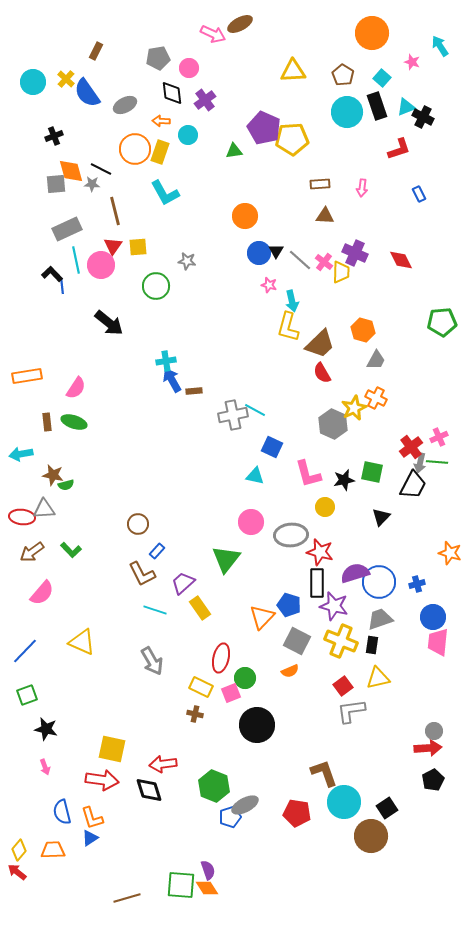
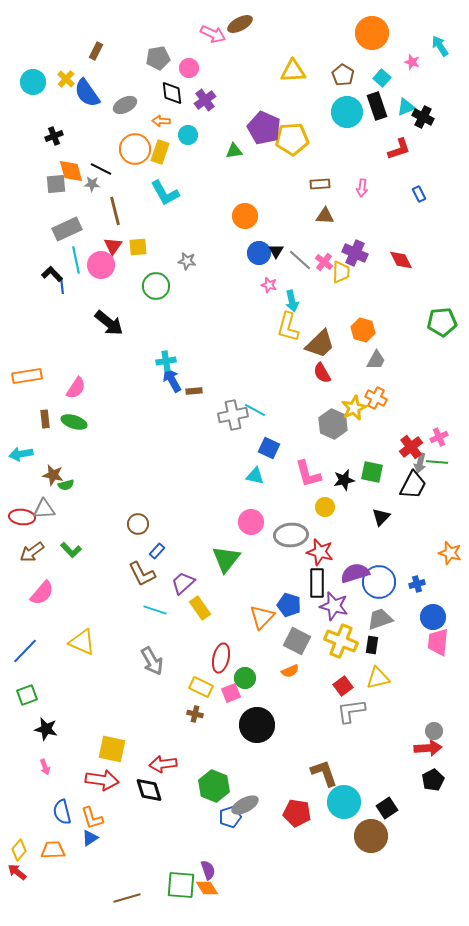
brown rectangle at (47, 422): moved 2 px left, 3 px up
blue square at (272, 447): moved 3 px left, 1 px down
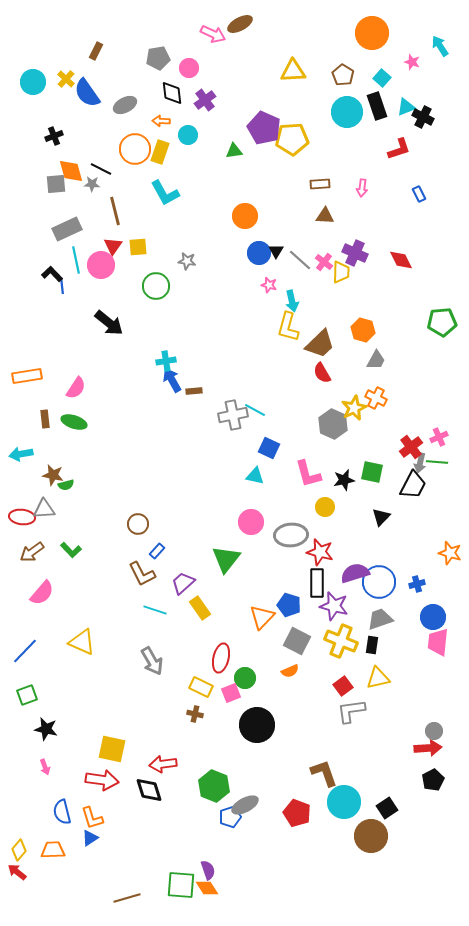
red pentagon at (297, 813): rotated 12 degrees clockwise
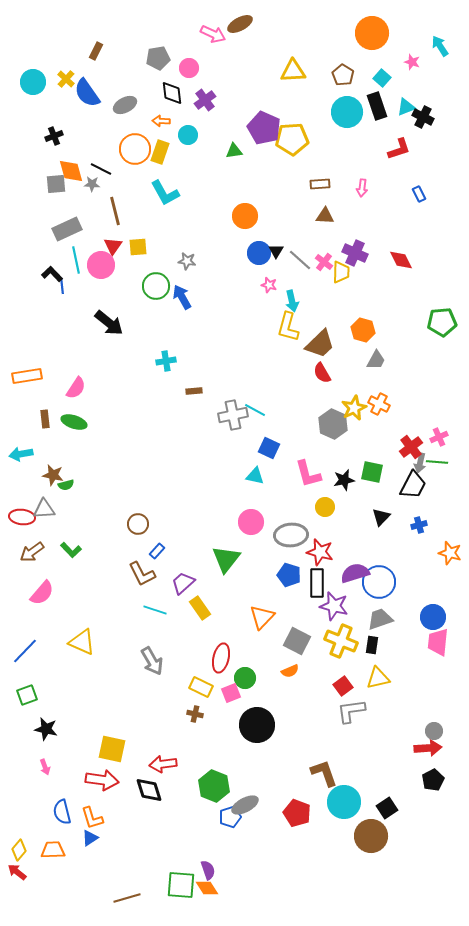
blue arrow at (172, 380): moved 10 px right, 83 px up
orange cross at (376, 398): moved 3 px right, 6 px down
blue cross at (417, 584): moved 2 px right, 59 px up
blue pentagon at (289, 605): moved 30 px up
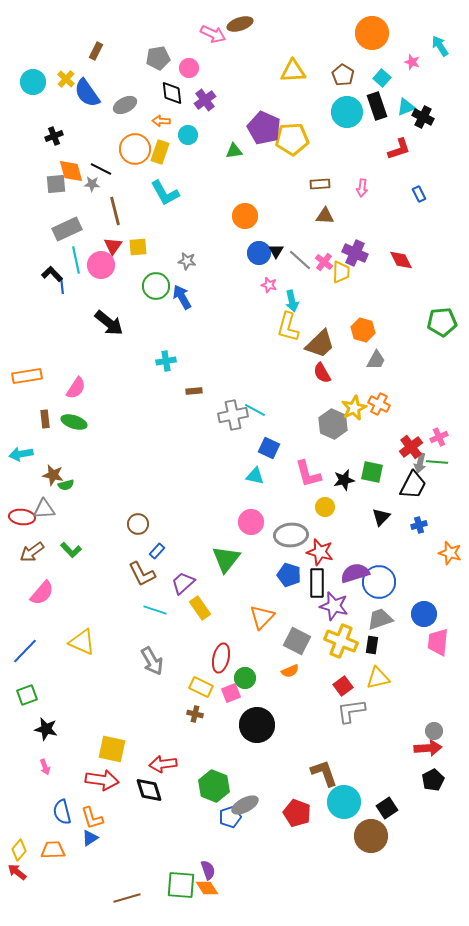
brown ellipse at (240, 24): rotated 10 degrees clockwise
blue circle at (433, 617): moved 9 px left, 3 px up
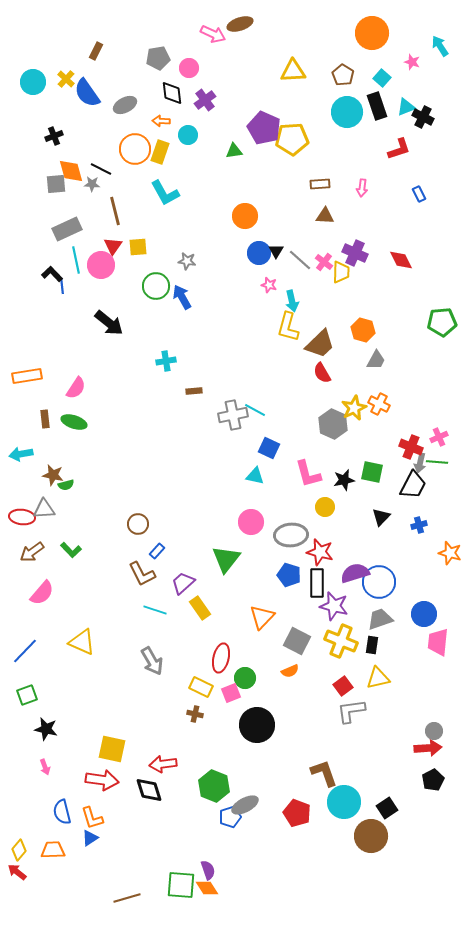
red cross at (411, 447): rotated 30 degrees counterclockwise
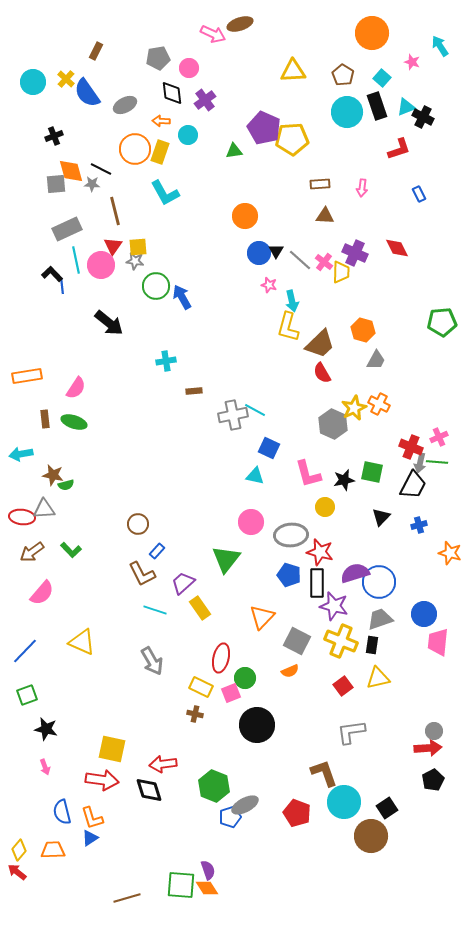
red diamond at (401, 260): moved 4 px left, 12 px up
gray star at (187, 261): moved 52 px left
gray L-shape at (351, 711): moved 21 px down
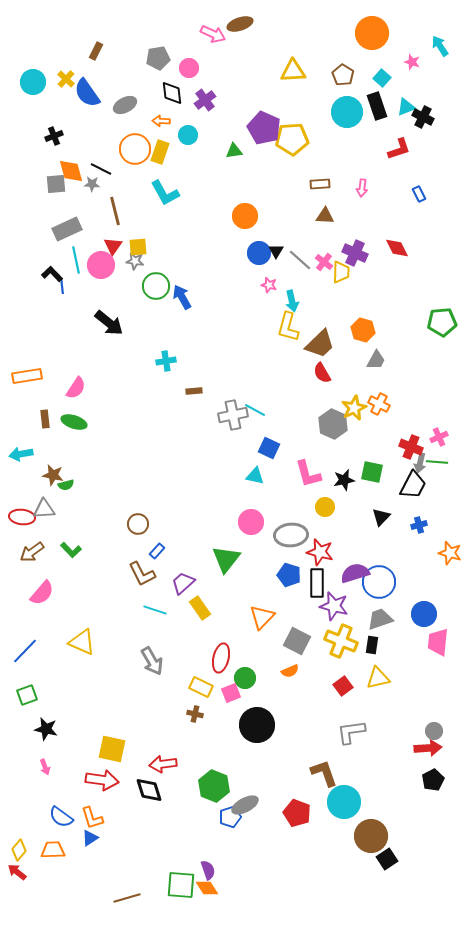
black square at (387, 808): moved 51 px down
blue semicircle at (62, 812): moved 1 px left, 5 px down; rotated 40 degrees counterclockwise
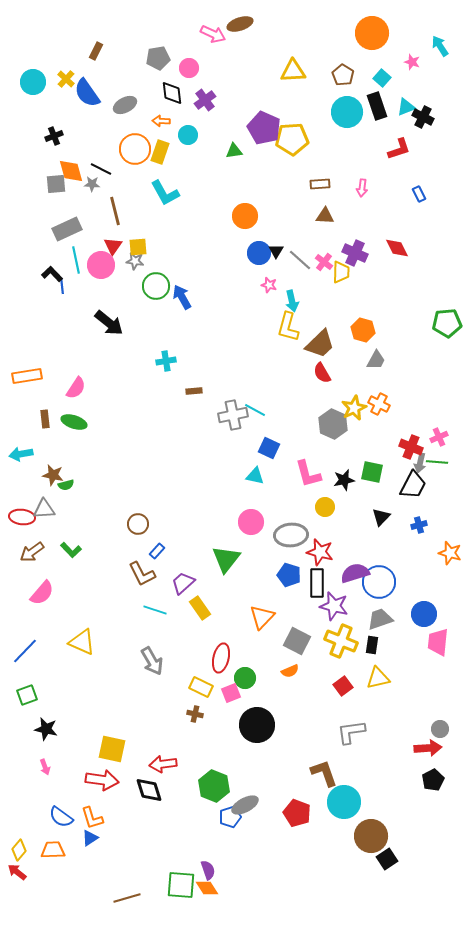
green pentagon at (442, 322): moved 5 px right, 1 px down
gray circle at (434, 731): moved 6 px right, 2 px up
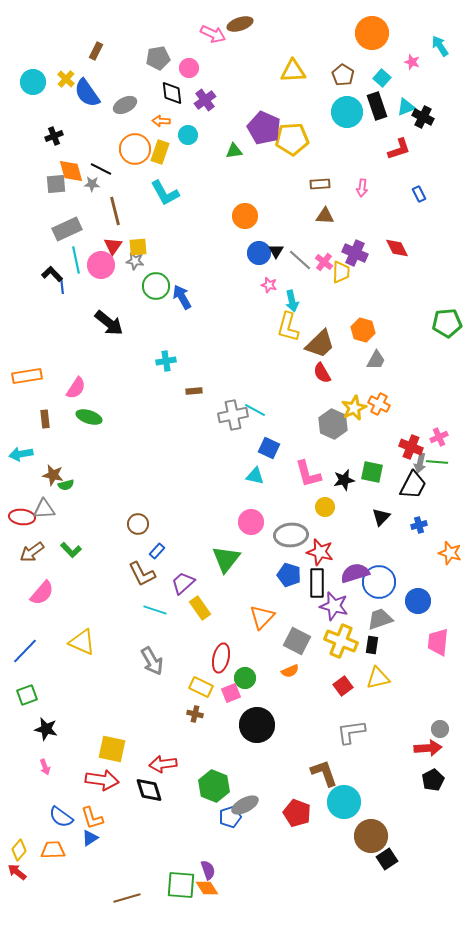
green ellipse at (74, 422): moved 15 px right, 5 px up
blue circle at (424, 614): moved 6 px left, 13 px up
